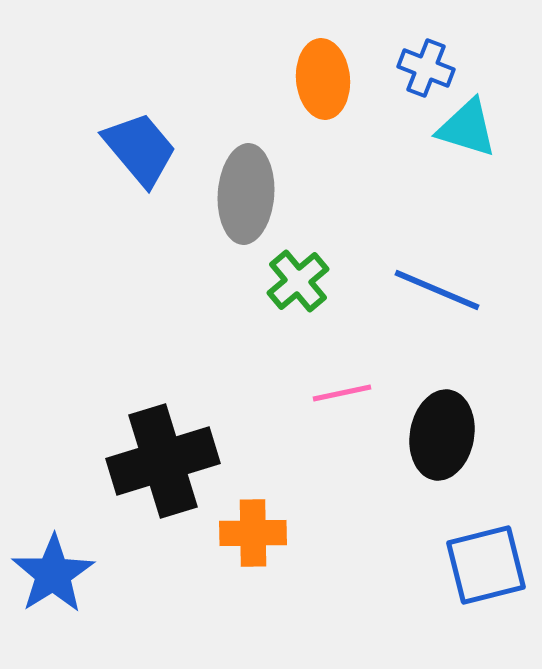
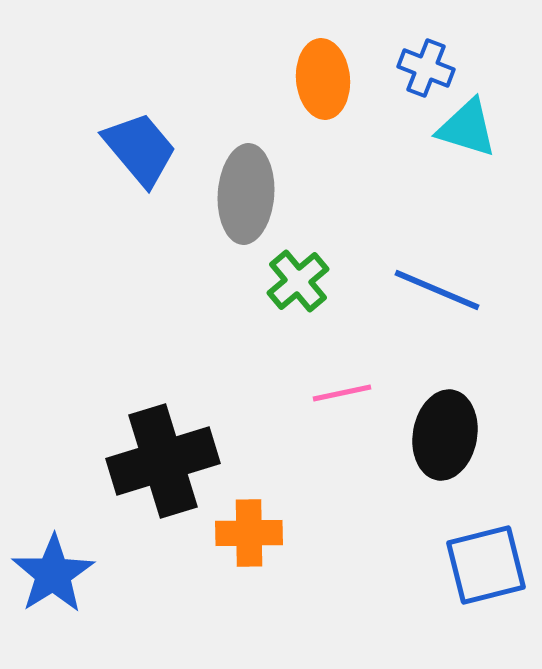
black ellipse: moved 3 px right
orange cross: moved 4 px left
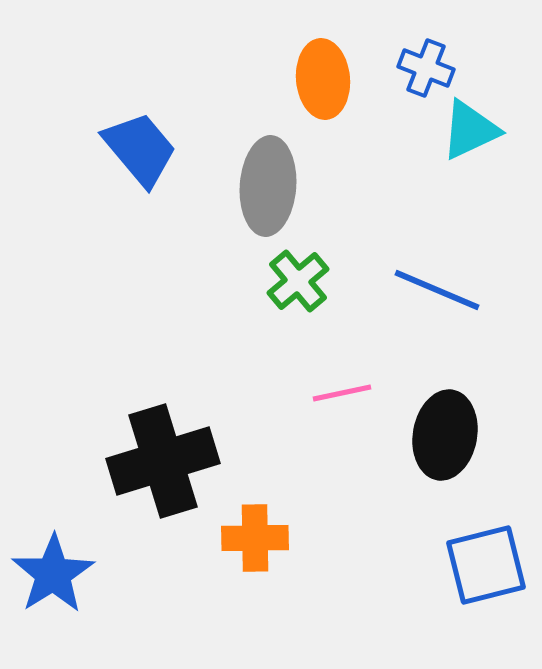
cyan triangle: moved 3 px right, 2 px down; rotated 42 degrees counterclockwise
gray ellipse: moved 22 px right, 8 px up
orange cross: moved 6 px right, 5 px down
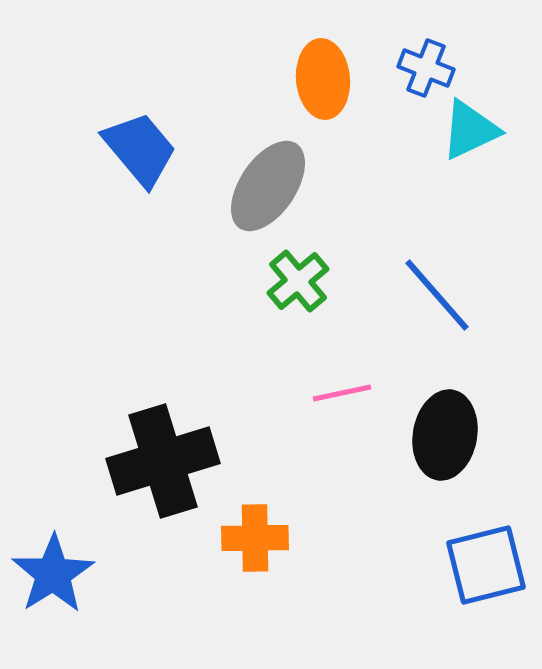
gray ellipse: rotated 30 degrees clockwise
blue line: moved 5 px down; rotated 26 degrees clockwise
